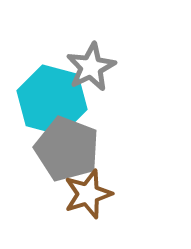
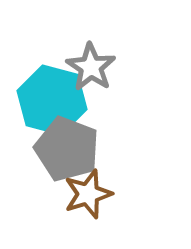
gray star: rotated 12 degrees counterclockwise
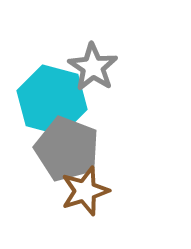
gray star: moved 2 px right
brown star: moved 3 px left, 3 px up
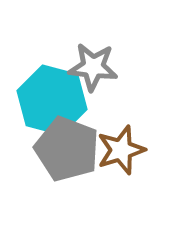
gray star: rotated 27 degrees counterclockwise
brown star: moved 36 px right, 41 px up
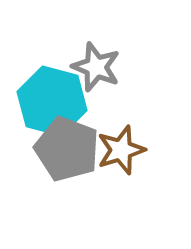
gray star: moved 3 px right; rotated 15 degrees clockwise
cyan hexagon: moved 1 px down
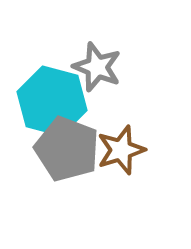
gray star: moved 1 px right
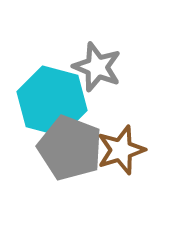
gray pentagon: moved 3 px right, 1 px up
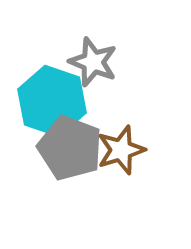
gray star: moved 4 px left, 5 px up
cyan hexagon: rotated 4 degrees clockwise
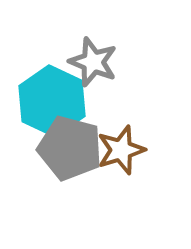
cyan hexagon: rotated 6 degrees clockwise
gray pentagon: rotated 6 degrees counterclockwise
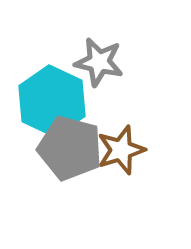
gray star: moved 6 px right; rotated 9 degrees counterclockwise
